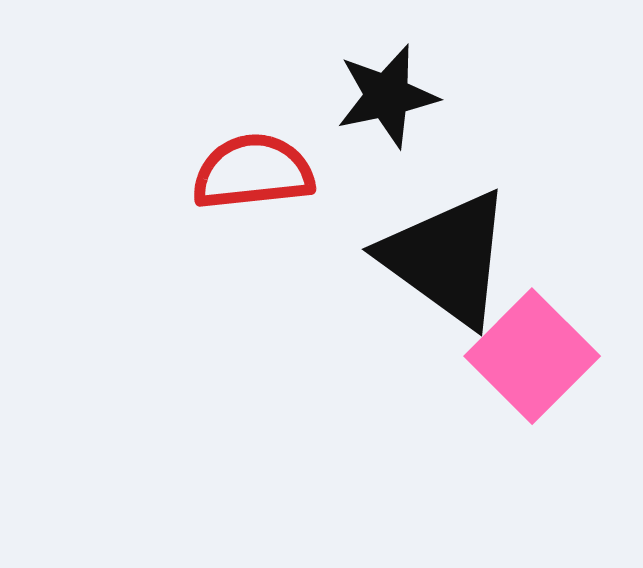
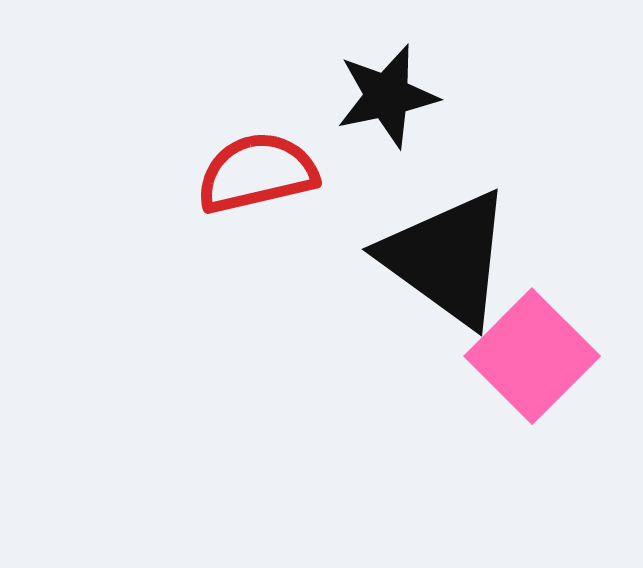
red semicircle: moved 4 px right, 1 px down; rotated 7 degrees counterclockwise
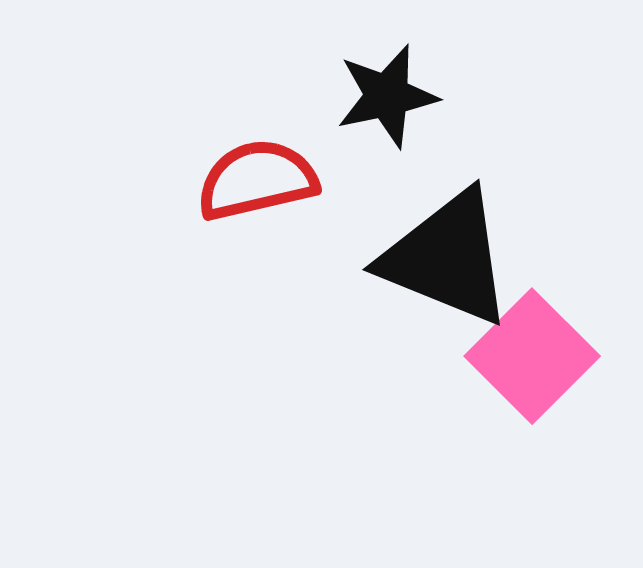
red semicircle: moved 7 px down
black triangle: rotated 14 degrees counterclockwise
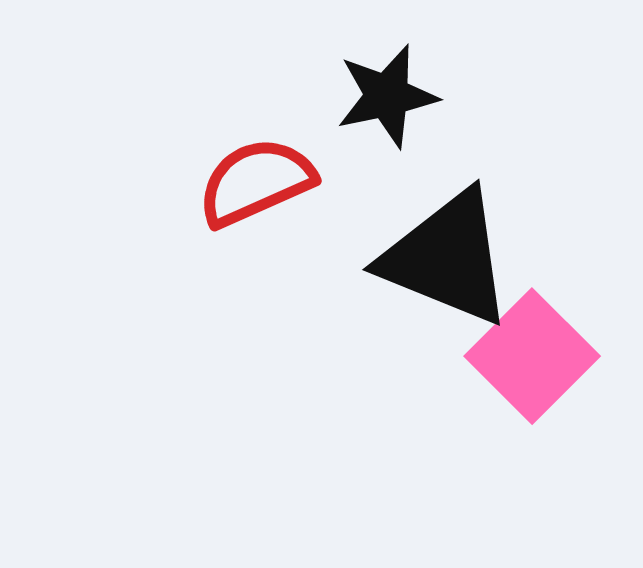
red semicircle: moved 1 px left, 2 px down; rotated 11 degrees counterclockwise
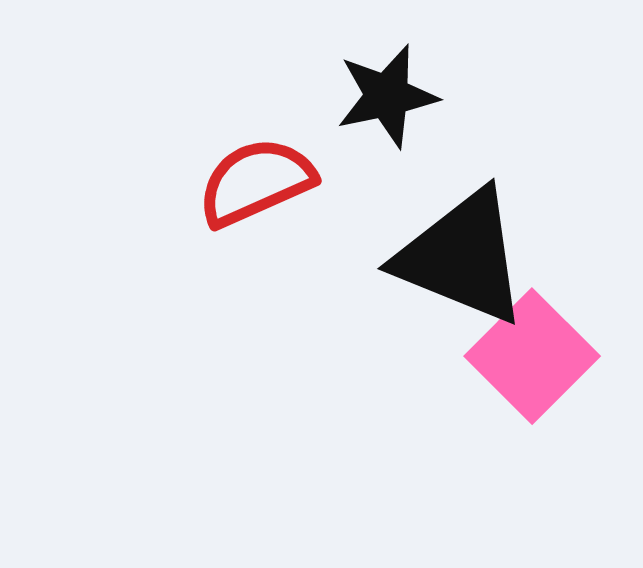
black triangle: moved 15 px right, 1 px up
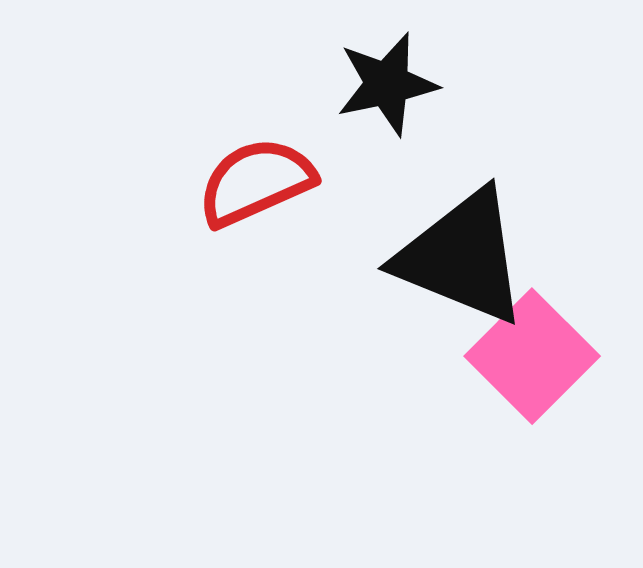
black star: moved 12 px up
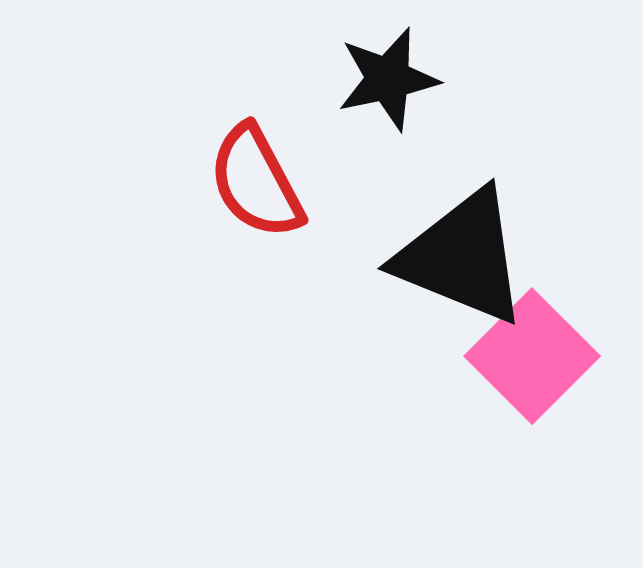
black star: moved 1 px right, 5 px up
red semicircle: rotated 94 degrees counterclockwise
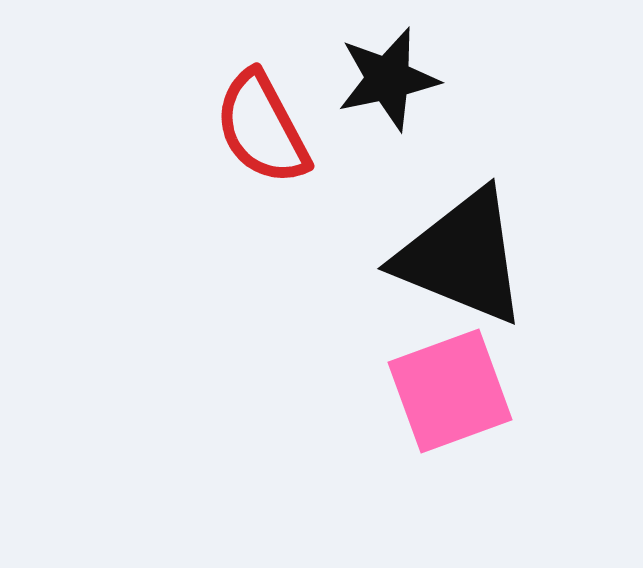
red semicircle: moved 6 px right, 54 px up
pink square: moved 82 px left, 35 px down; rotated 25 degrees clockwise
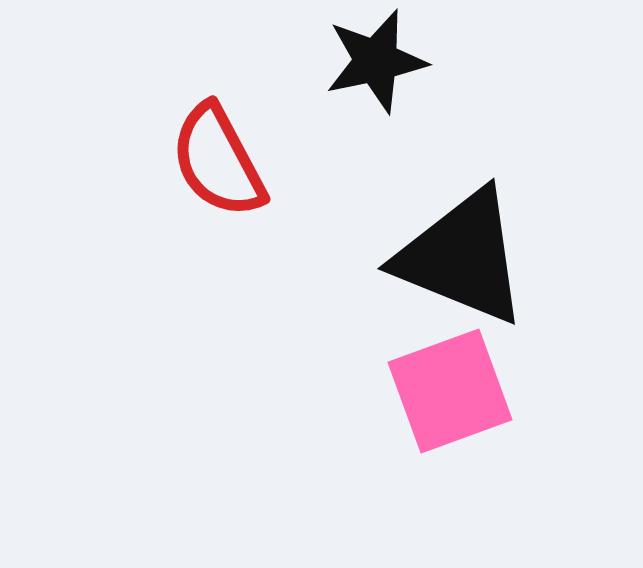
black star: moved 12 px left, 18 px up
red semicircle: moved 44 px left, 33 px down
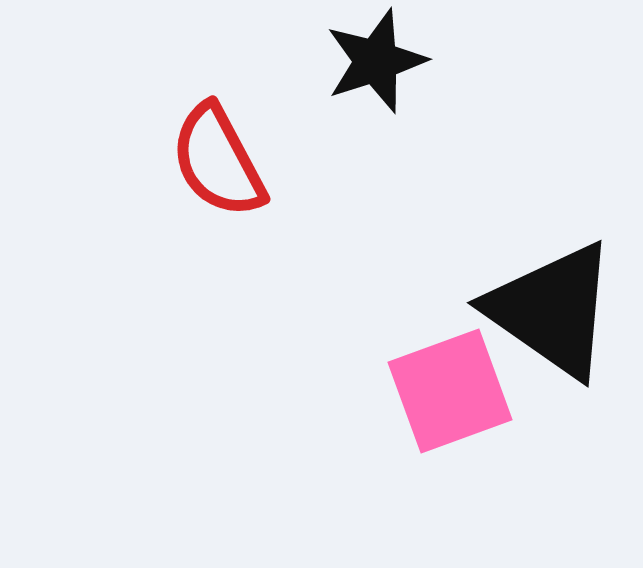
black star: rotated 6 degrees counterclockwise
black triangle: moved 90 px right, 53 px down; rotated 13 degrees clockwise
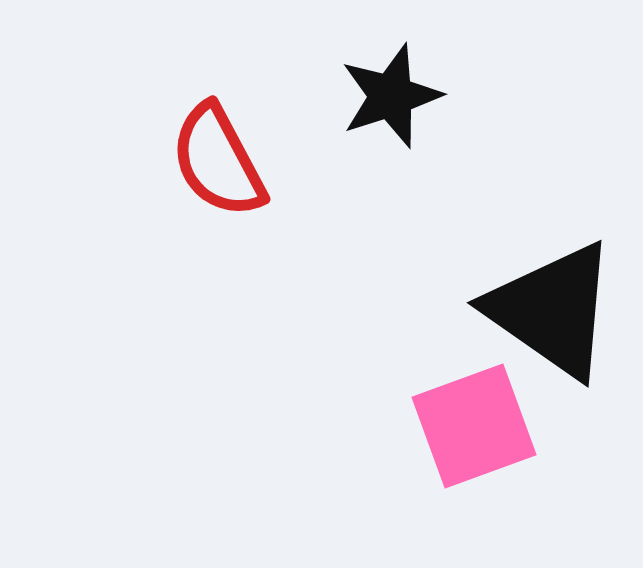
black star: moved 15 px right, 35 px down
pink square: moved 24 px right, 35 px down
